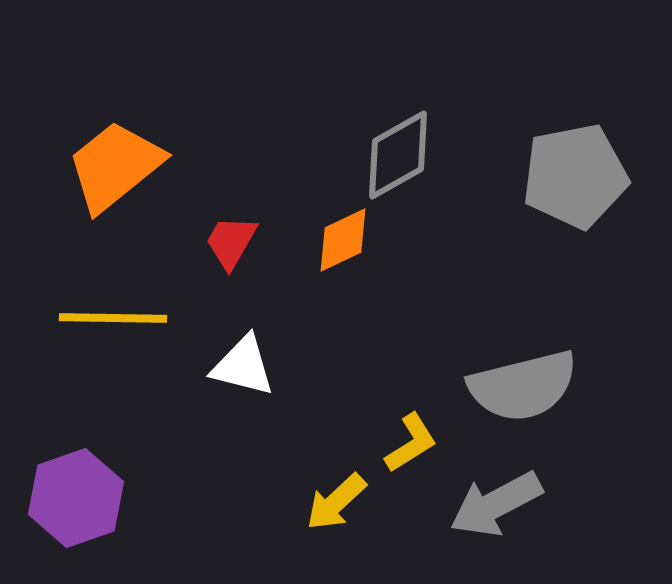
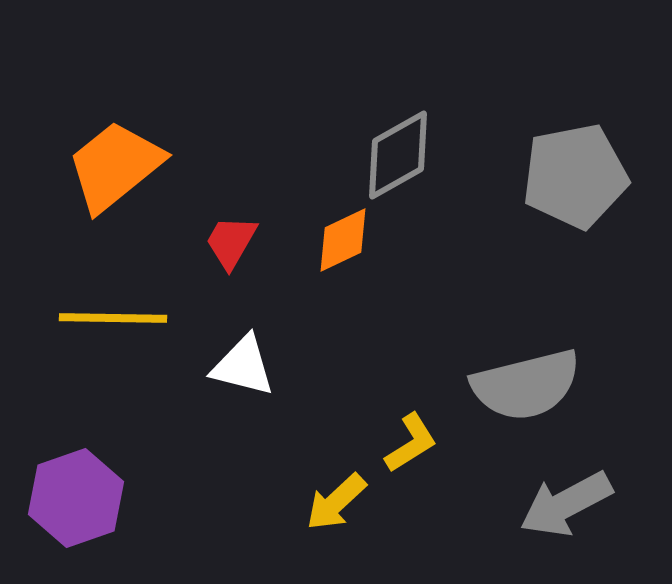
gray semicircle: moved 3 px right, 1 px up
gray arrow: moved 70 px right
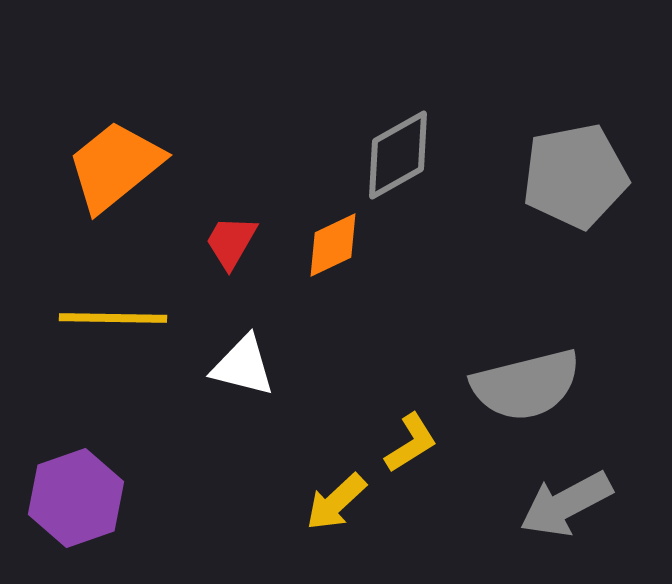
orange diamond: moved 10 px left, 5 px down
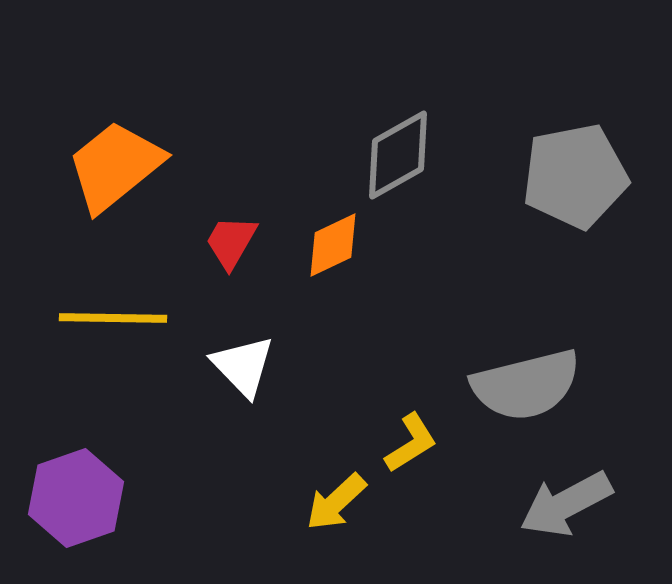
white triangle: rotated 32 degrees clockwise
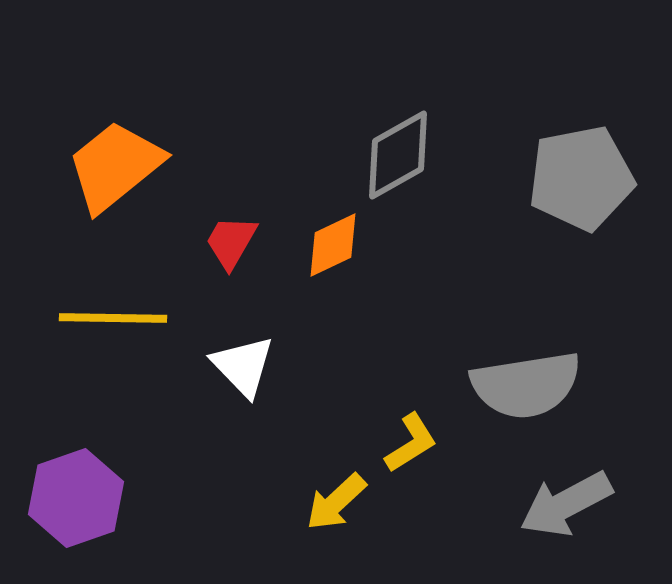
gray pentagon: moved 6 px right, 2 px down
gray semicircle: rotated 5 degrees clockwise
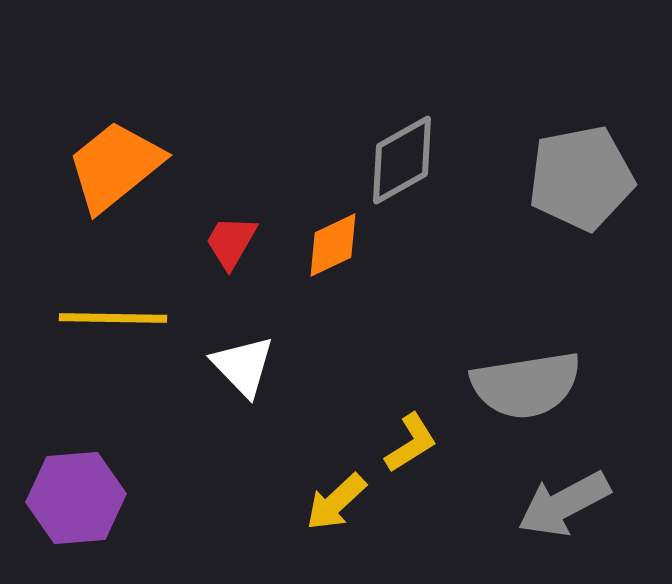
gray diamond: moved 4 px right, 5 px down
purple hexagon: rotated 14 degrees clockwise
gray arrow: moved 2 px left
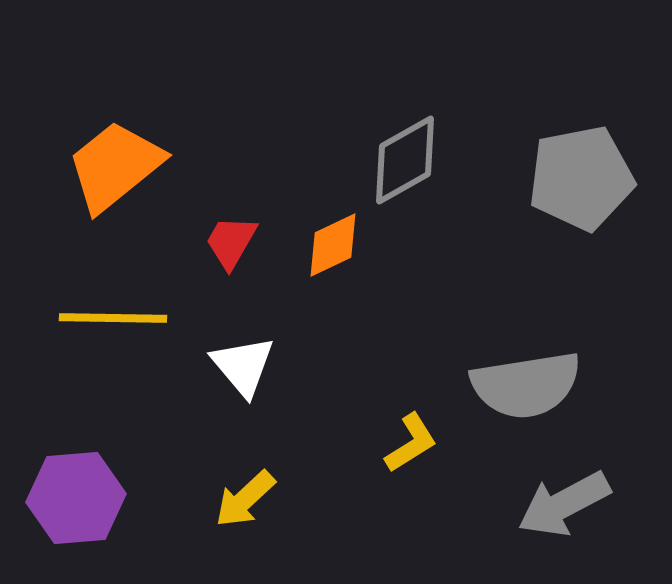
gray diamond: moved 3 px right
white triangle: rotated 4 degrees clockwise
yellow arrow: moved 91 px left, 3 px up
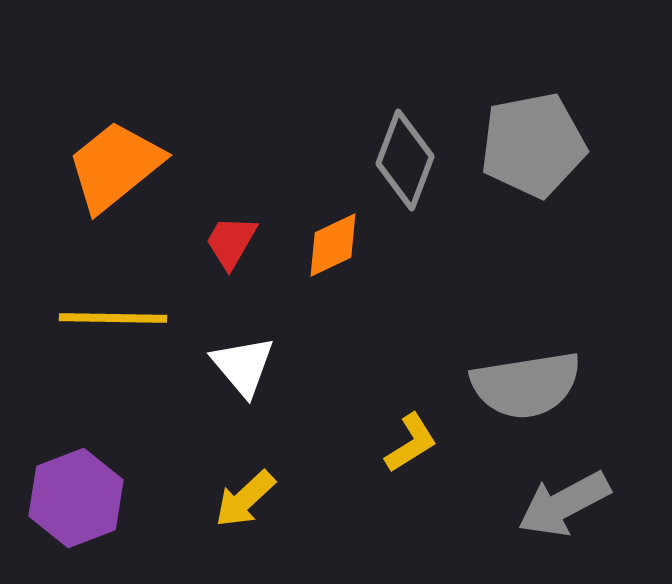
gray diamond: rotated 40 degrees counterclockwise
gray pentagon: moved 48 px left, 33 px up
purple hexagon: rotated 16 degrees counterclockwise
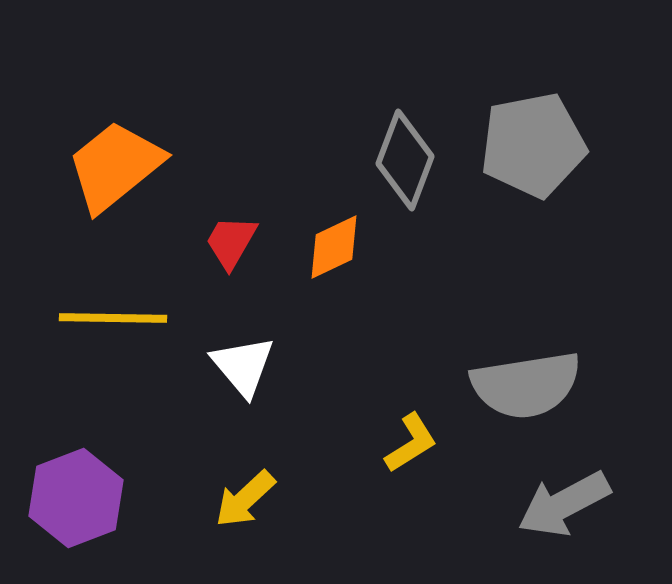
orange diamond: moved 1 px right, 2 px down
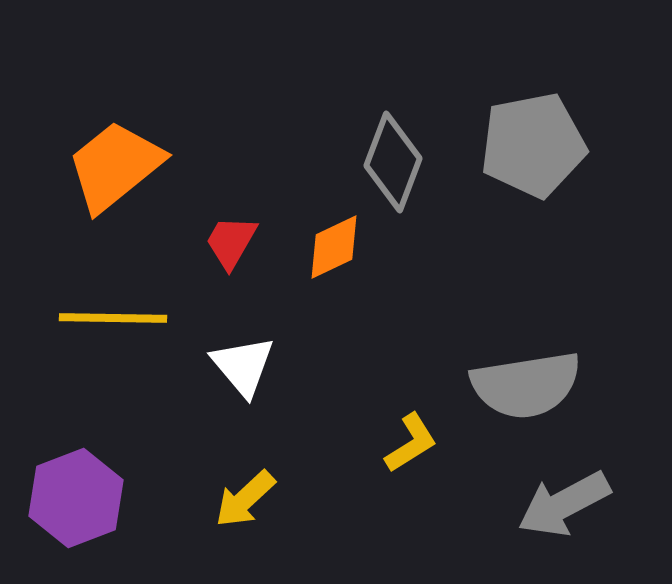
gray diamond: moved 12 px left, 2 px down
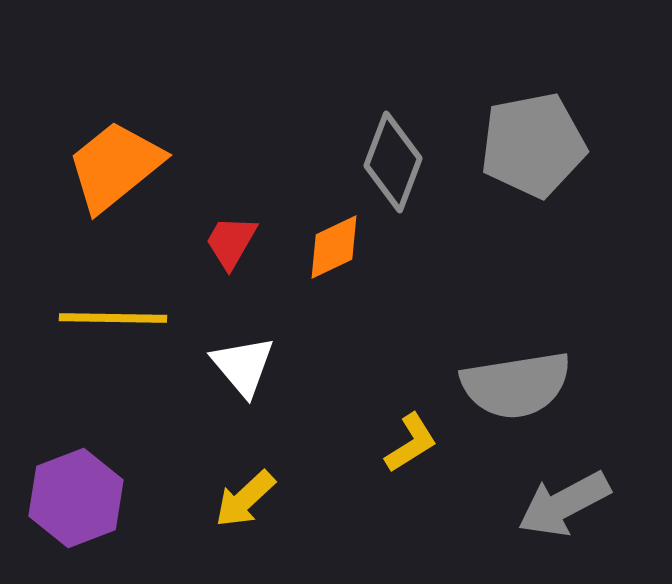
gray semicircle: moved 10 px left
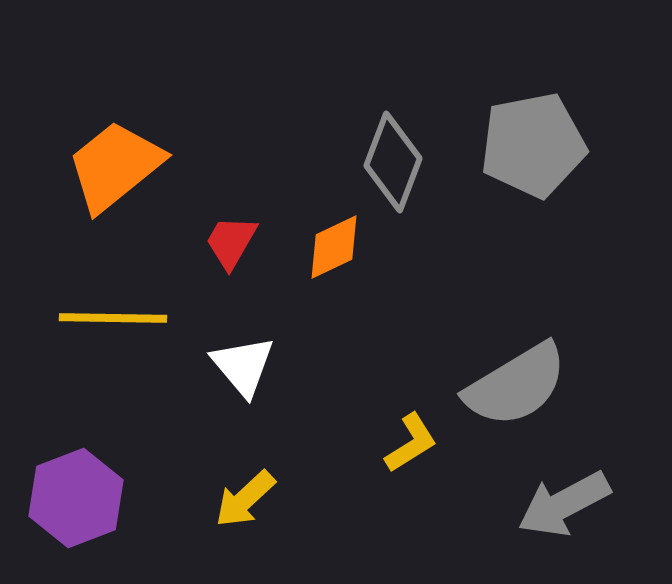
gray semicircle: rotated 22 degrees counterclockwise
